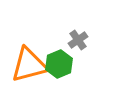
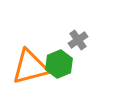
orange triangle: moved 1 px right, 2 px down
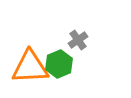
orange triangle: rotated 12 degrees clockwise
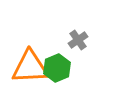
green hexagon: moved 2 px left, 4 px down
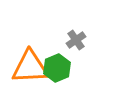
gray cross: moved 2 px left
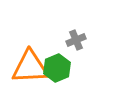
gray cross: rotated 12 degrees clockwise
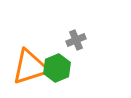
orange triangle: rotated 15 degrees counterclockwise
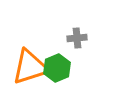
gray cross: moved 1 px right, 2 px up; rotated 18 degrees clockwise
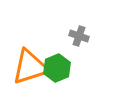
gray cross: moved 2 px right, 2 px up; rotated 24 degrees clockwise
